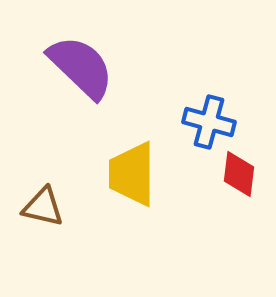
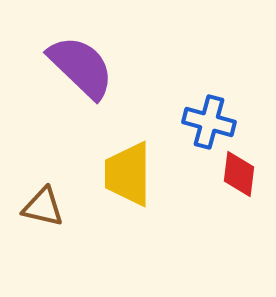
yellow trapezoid: moved 4 px left
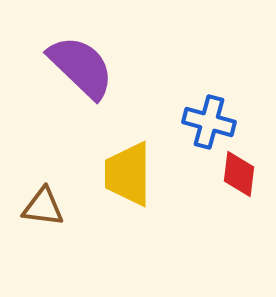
brown triangle: rotated 6 degrees counterclockwise
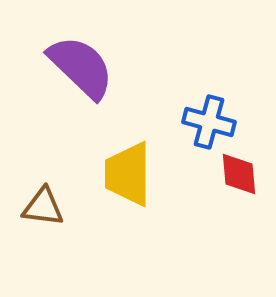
red diamond: rotated 12 degrees counterclockwise
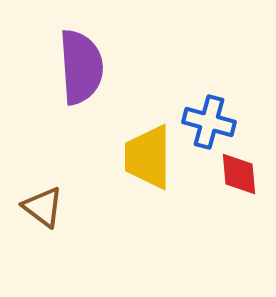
purple semicircle: rotated 42 degrees clockwise
yellow trapezoid: moved 20 px right, 17 px up
brown triangle: rotated 30 degrees clockwise
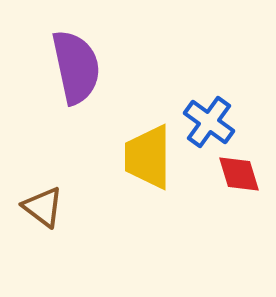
purple semicircle: moved 5 px left; rotated 8 degrees counterclockwise
blue cross: rotated 21 degrees clockwise
red diamond: rotated 12 degrees counterclockwise
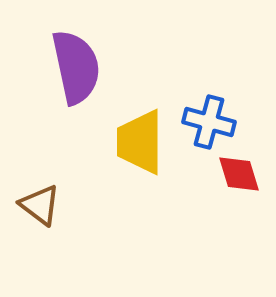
blue cross: rotated 21 degrees counterclockwise
yellow trapezoid: moved 8 px left, 15 px up
brown triangle: moved 3 px left, 2 px up
